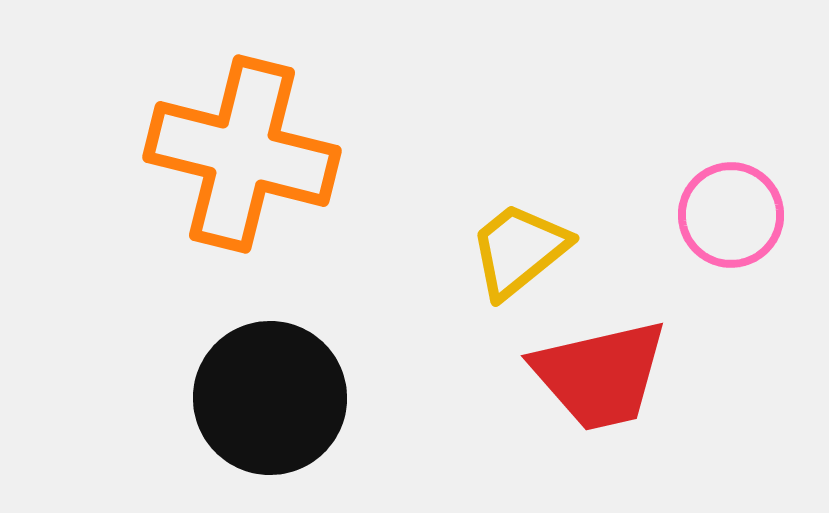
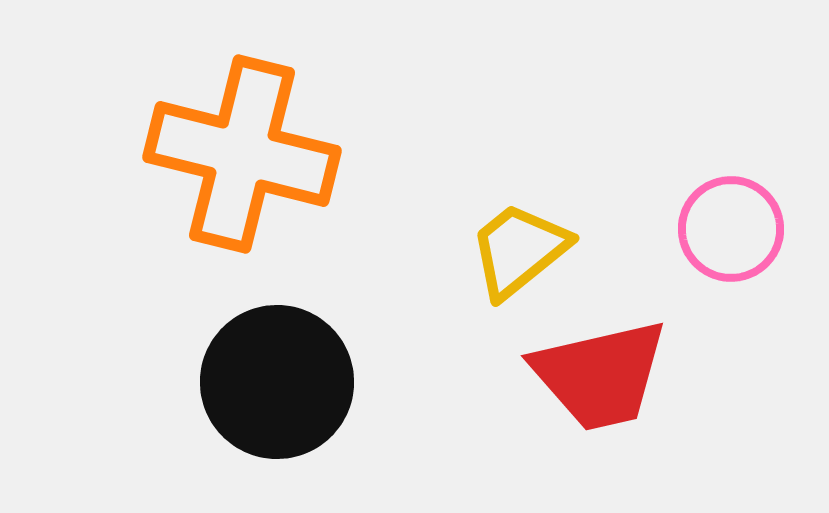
pink circle: moved 14 px down
black circle: moved 7 px right, 16 px up
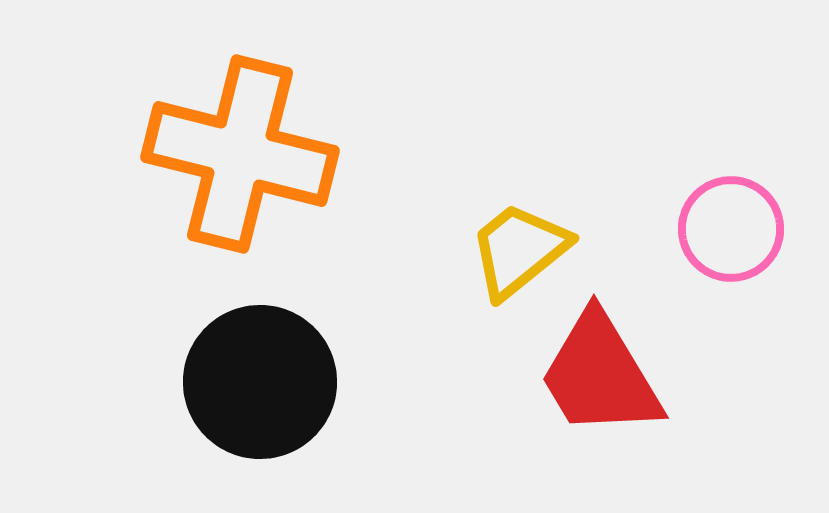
orange cross: moved 2 px left
red trapezoid: rotated 72 degrees clockwise
black circle: moved 17 px left
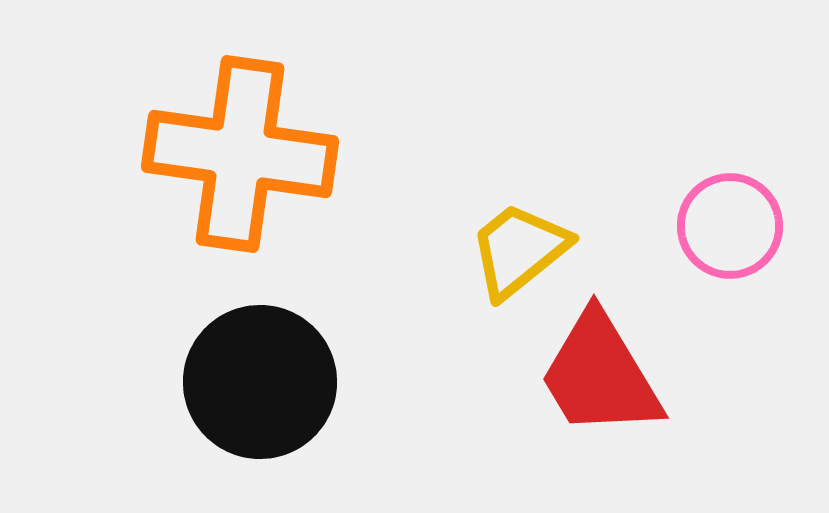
orange cross: rotated 6 degrees counterclockwise
pink circle: moved 1 px left, 3 px up
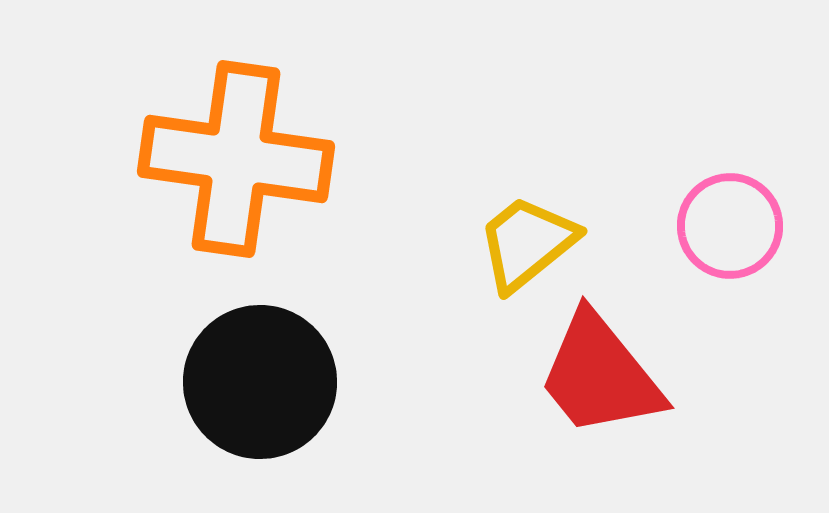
orange cross: moved 4 px left, 5 px down
yellow trapezoid: moved 8 px right, 7 px up
red trapezoid: rotated 8 degrees counterclockwise
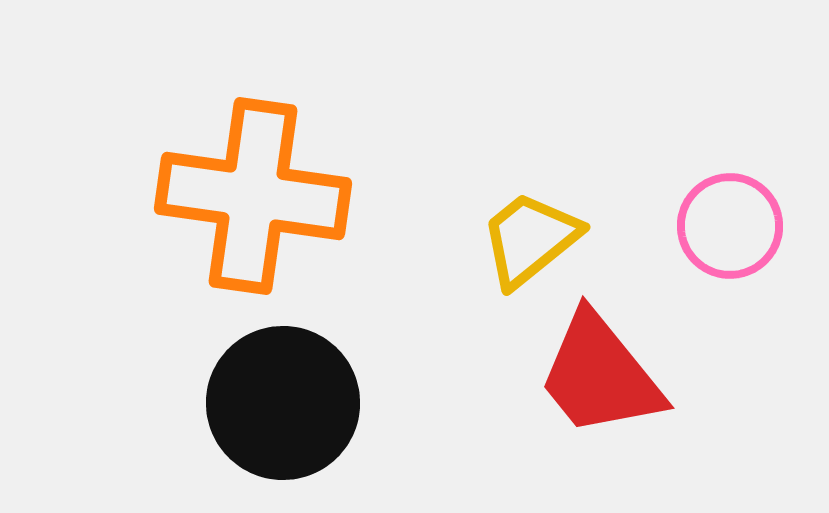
orange cross: moved 17 px right, 37 px down
yellow trapezoid: moved 3 px right, 4 px up
black circle: moved 23 px right, 21 px down
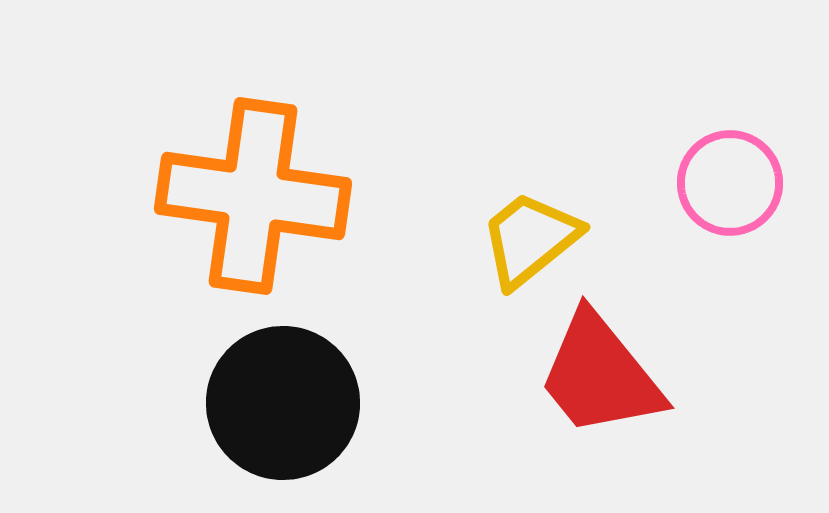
pink circle: moved 43 px up
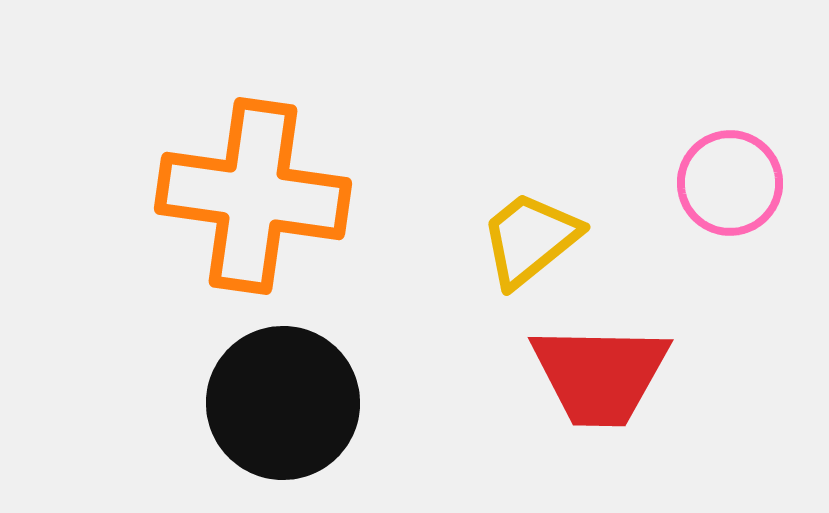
red trapezoid: rotated 50 degrees counterclockwise
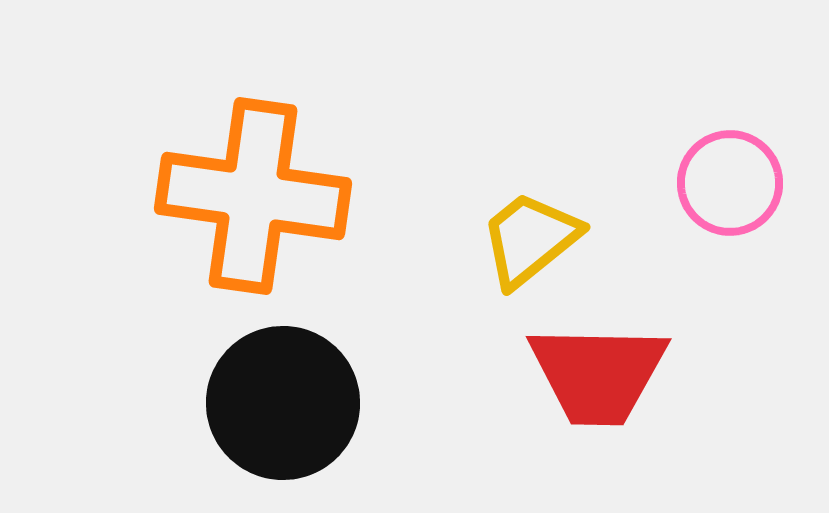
red trapezoid: moved 2 px left, 1 px up
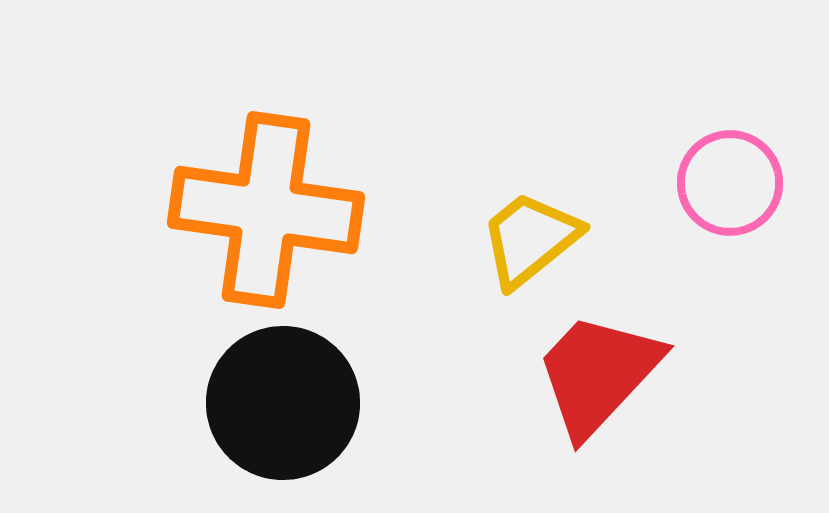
orange cross: moved 13 px right, 14 px down
red trapezoid: rotated 132 degrees clockwise
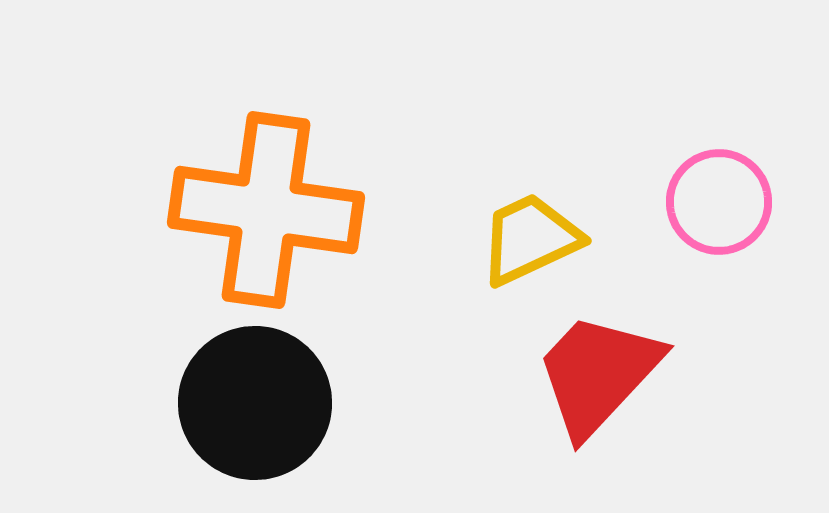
pink circle: moved 11 px left, 19 px down
yellow trapezoid: rotated 14 degrees clockwise
black circle: moved 28 px left
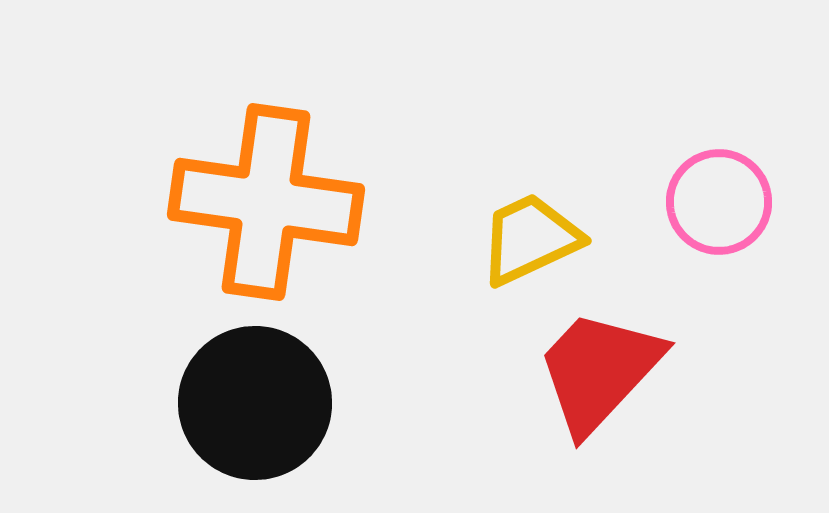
orange cross: moved 8 px up
red trapezoid: moved 1 px right, 3 px up
